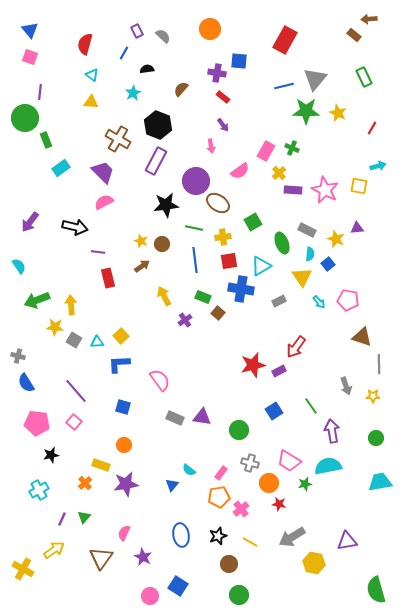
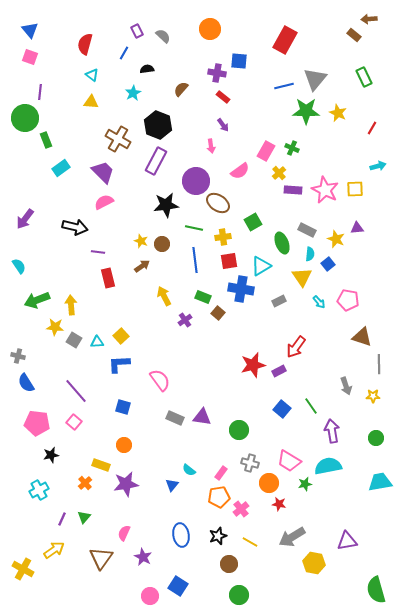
yellow square at (359, 186): moved 4 px left, 3 px down; rotated 12 degrees counterclockwise
purple arrow at (30, 222): moved 5 px left, 3 px up
blue square at (274, 411): moved 8 px right, 2 px up; rotated 18 degrees counterclockwise
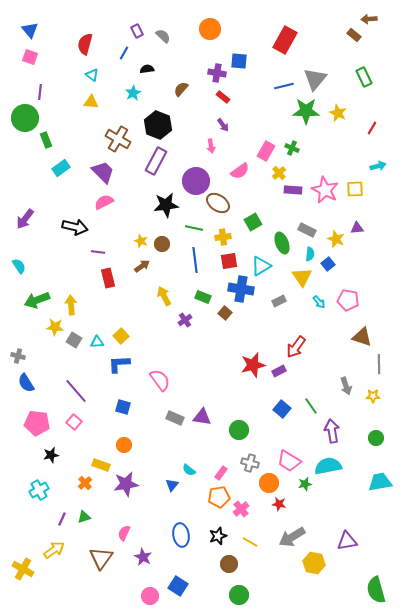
brown square at (218, 313): moved 7 px right
green triangle at (84, 517): rotated 32 degrees clockwise
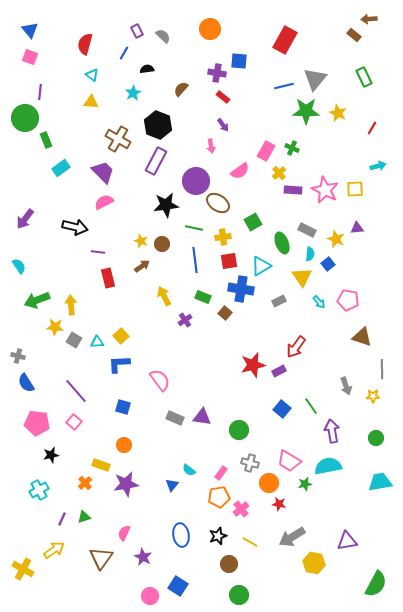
gray line at (379, 364): moved 3 px right, 5 px down
green semicircle at (376, 590): moved 6 px up; rotated 136 degrees counterclockwise
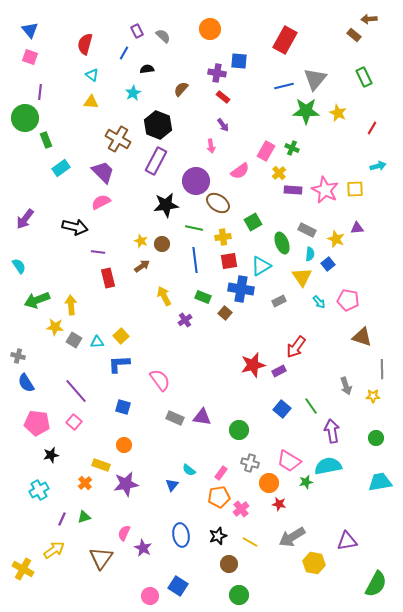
pink semicircle at (104, 202): moved 3 px left
green star at (305, 484): moved 1 px right, 2 px up
purple star at (143, 557): moved 9 px up
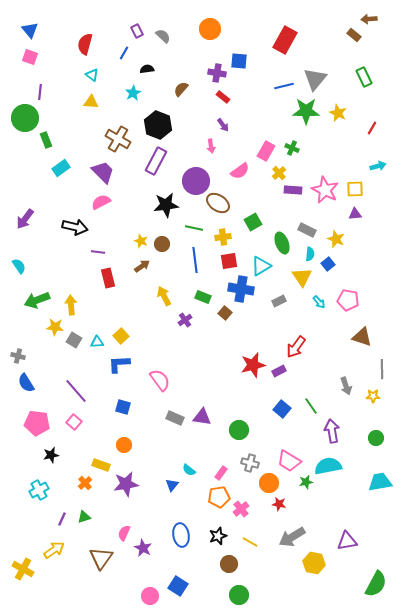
purple triangle at (357, 228): moved 2 px left, 14 px up
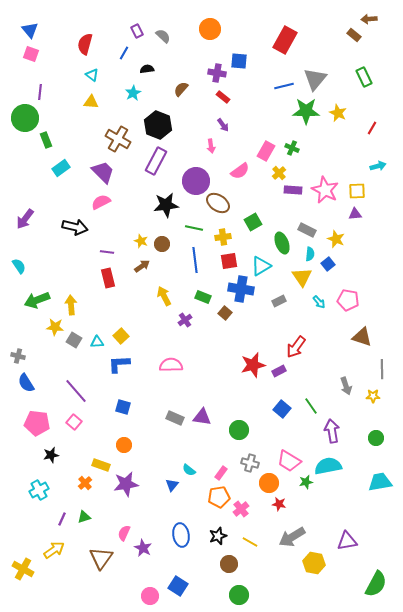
pink square at (30, 57): moved 1 px right, 3 px up
yellow square at (355, 189): moved 2 px right, 2 px down
purple line at (98, 252): moved 9 px right
pink semicircle at (160, 380): moved 11 px right, 15 px up; rotated 55 degrees counterclockwise
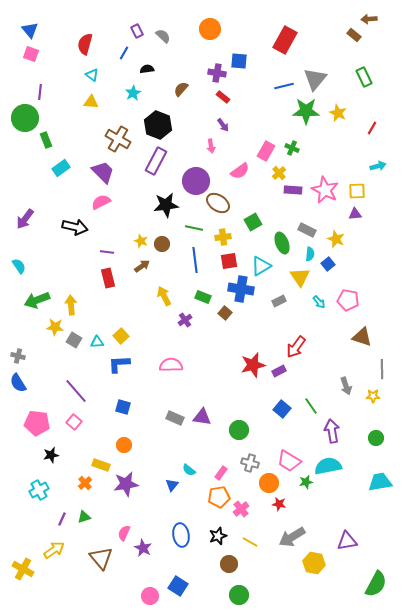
yellow triangle at (302, 277): moved 2 px left
blue semicircle at (26, 383): moved 8 px left
brown triangle at (101, 558): rotated 15 degrees counterclockwise
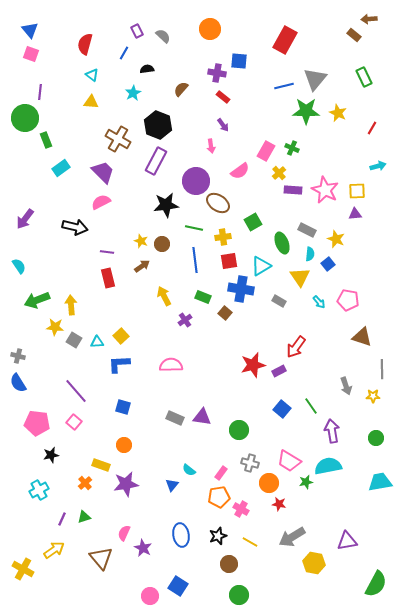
gray rectangle at (279, 301): rotated 56 degrees clockwise
pink cross at (241, 509): rotated 21 degrees counterclockwise
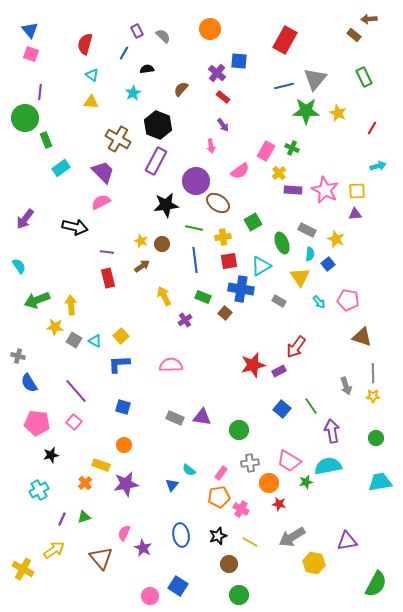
purple cross at (217, 73): rotated 30 degrees clockwise
cyan triangle at (97, 342): moved 2 px left, 1 px up; rotated 32 degrees clockwise
gray line at (382, 369): moved 9 px left, 4 px down
blue semicircle at (18, 383): moved 11 px right
gray cross at (250, 463): rotated 24 degrees counterclockwise
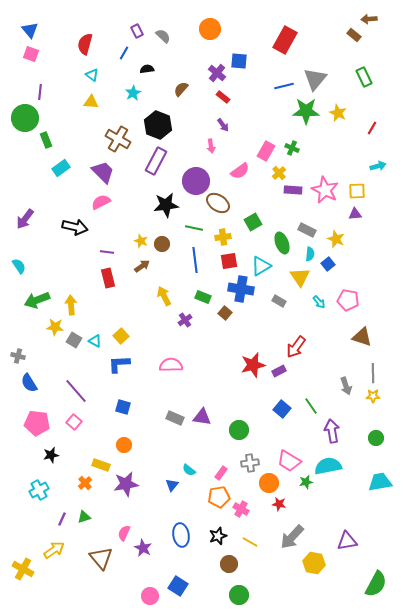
gray arrow at (292, 537): rotated 16 degrees counterclockwise
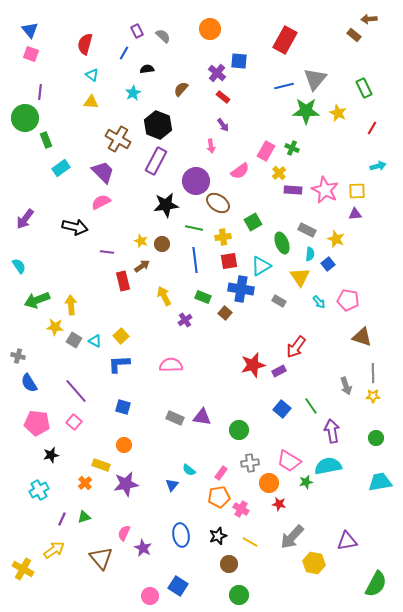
green rectangle at (364, 77): moved 11 px down
red rectangle at (108, 278): moved 15 px right, 3 px down
